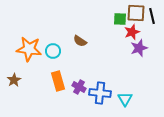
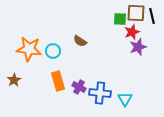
purple star: moved 1 px left, 1 px up
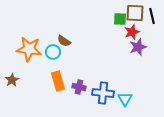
brown square: moved 1 px left
brown semicircle: moved 16 px left
cyan circle: moved 1 px down
brown star: moved 2 px left
purple cross: rotated 16 degrees counterclockwise
blue cross: moved 3 px right
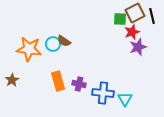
brown square: rotated 30 degrees counterclockwise
cyan circle: moved 8 px up
purple cross: moved 3 px up
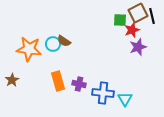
brown square: moved 3 px right
green square: moved 1 px down
red star: moved 2 px up
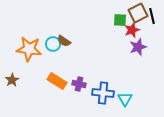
orange rectangle: moved 1 px left; rotated 42 degrees counterclockwise
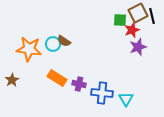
orange rectangle: moved 3 px up
blue cross: moved 1 px left
cyan triangle: moved 1 px right
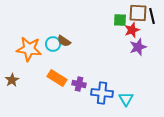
brown square: rotated 30 degrees clockwise
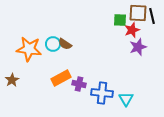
brown semicircle: moved 1 px right, 3 px down
orange rectangle: moved 4 px right; rotated 60 degrees counterclockwise
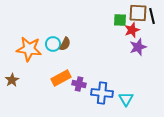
brown semicircle: rotated 96 degrees counterclockwise
